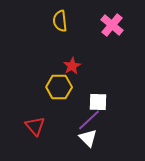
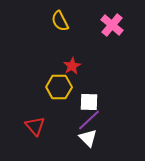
yellow semicircle: rotated 20 degrees counterclockwise
white square: moved 9 px left
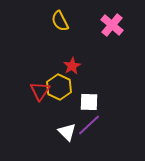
yellow hexagon: rotated 25 degrees clockwise
purple line: moved 5 px down
red triangle: moved 5 px right, 35 px up; rotated 15 degrees clockwise
white triangle: moved 21 px left, 6 px up
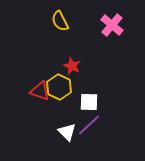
red star: rotated 18 degrees counterclockwise
red triangle: rotated 45 degrees counterclockwise
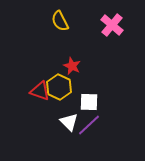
white triangle: moved 2 px right, 10 px up
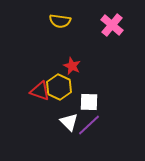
yellow semicircle: rotated 55 degrees counterclockwise
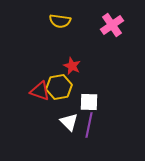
pink cross: rotated 15 degrees clockwise
yellow hexagon: rotated 25 degrees clockwise
purple line: rotated 35 degrees counterclockwise
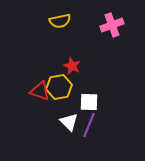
yellow semicircle: rotated 20 degrees counterclockwise
pink cross: rotated 15 degrees clockwise
purple line: rotated 10 degrees clockwise
